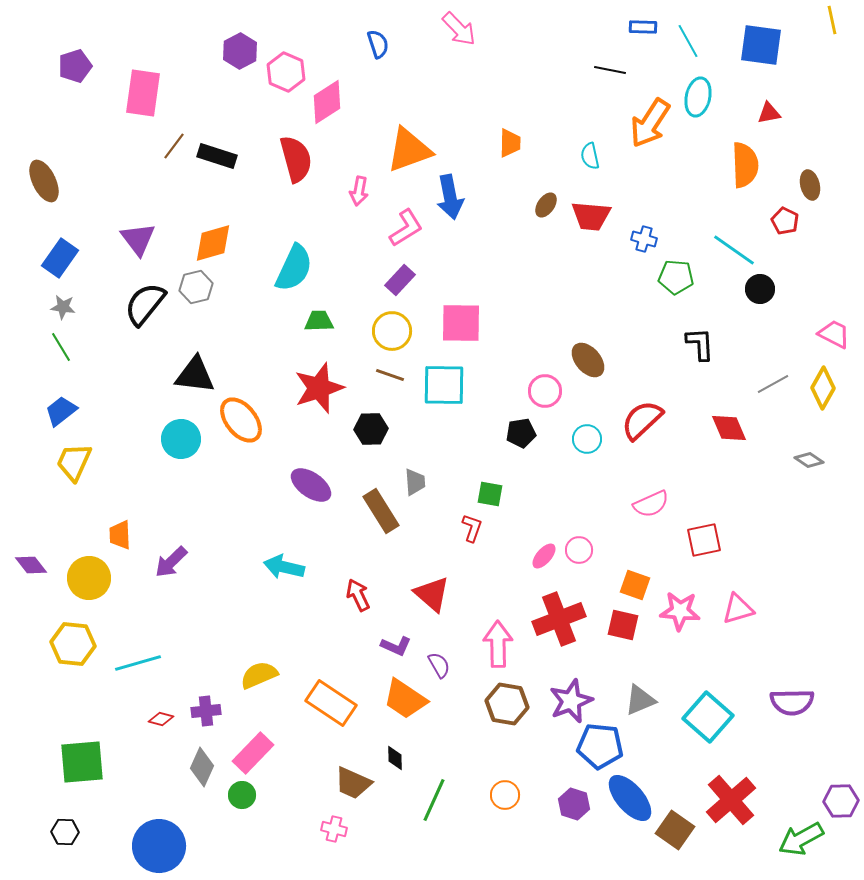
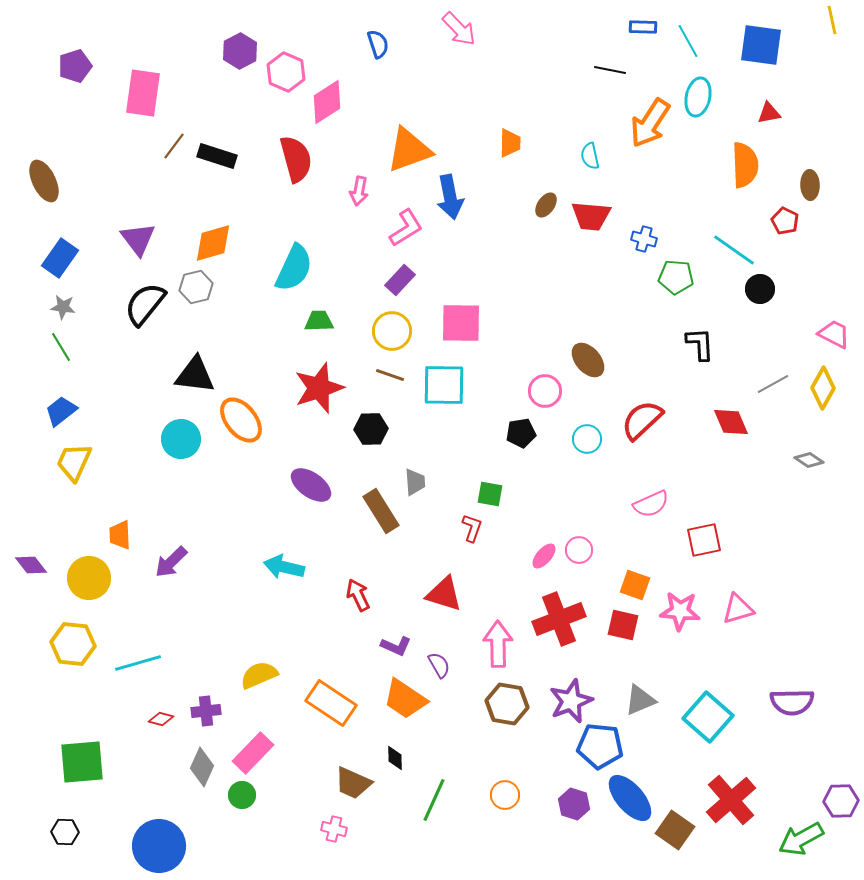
brown ellipse at (810, 185): rotated 12 degrees clockwise
red diamond at (729, 428): moved 2 px right, 6 px up
red triangle at (432, 594): moved 12 px right; rotated 24 degrees counterclockwise
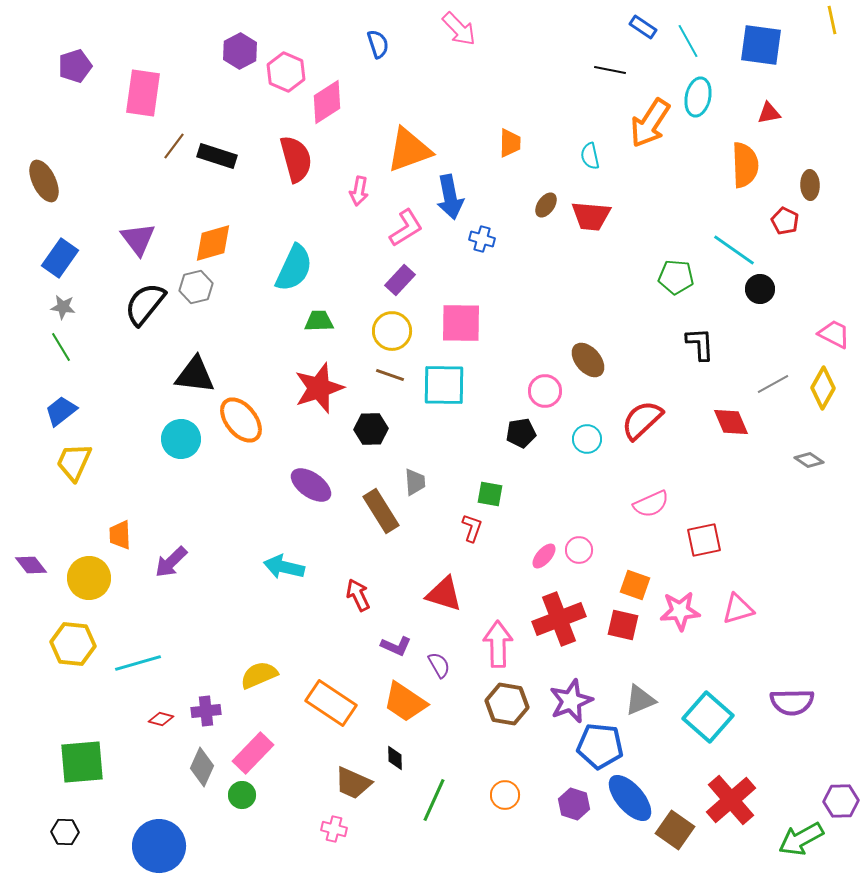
blue rectangle at (643, 27): rotated 32 degrees clockwise
blue cross at (644, 239): moved 162 px left
pink star at (680, 611): rotated 9 degrees counterclockwise
orange trapezoid at (405, 699): moved 3 px down
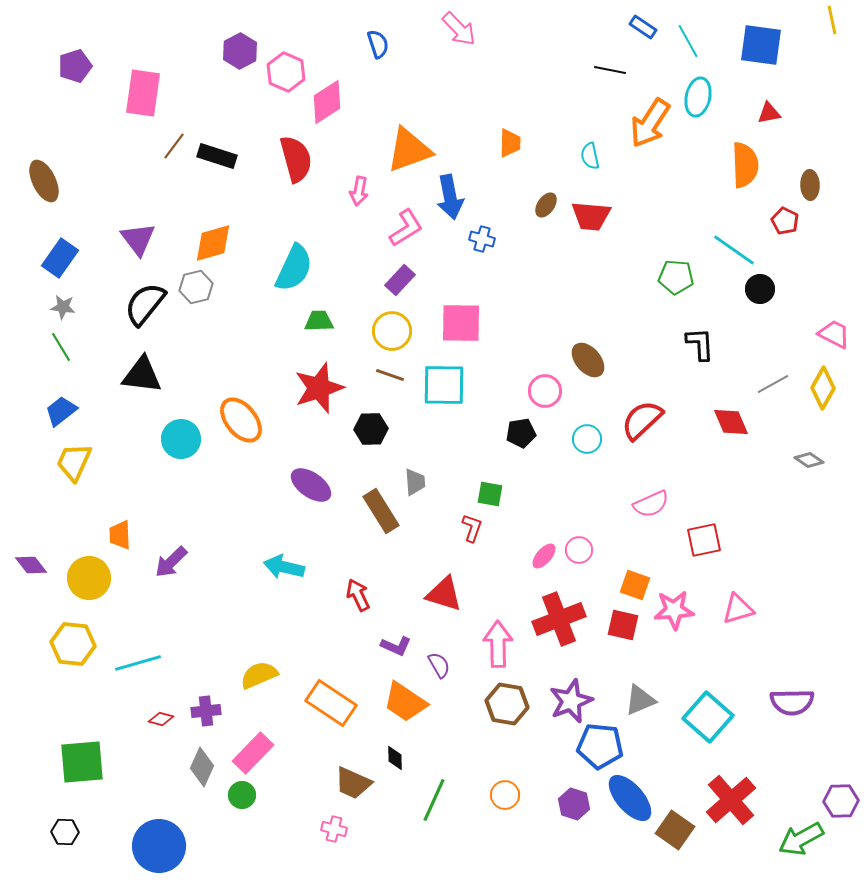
black triangle at (195, 375): moved 53 px left
pink star at (680, 611): moved 6 px left, 1 px up
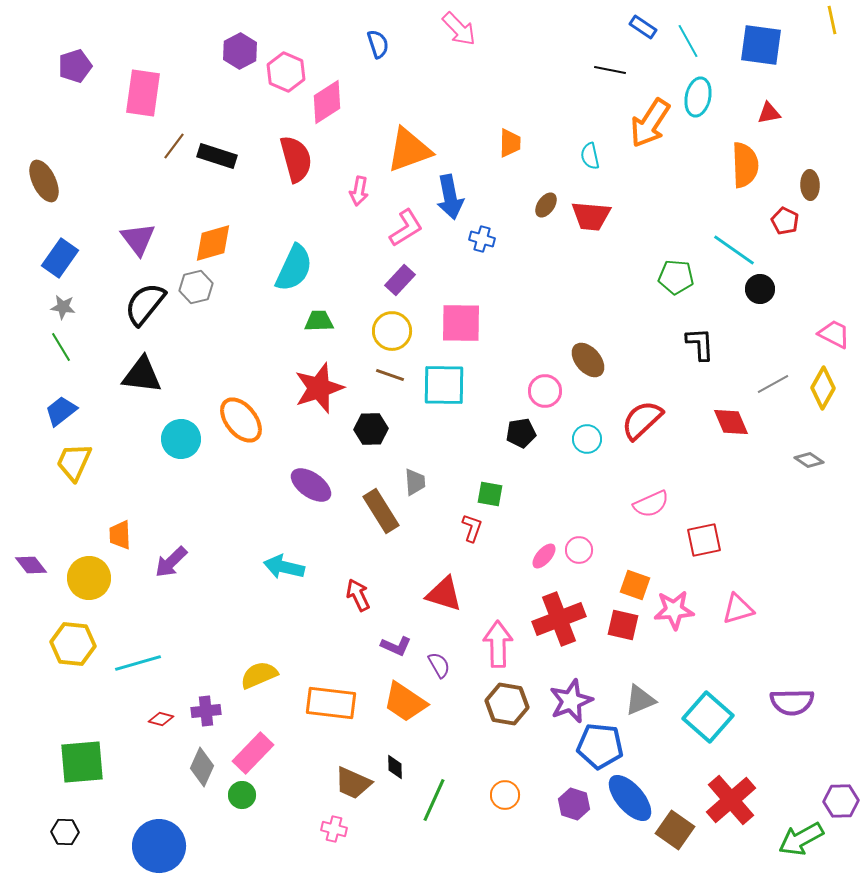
orange rectangle at (331, 703): rotated 27 degrees counterclockwise
black diamond at (395, 758): moved 9 px down
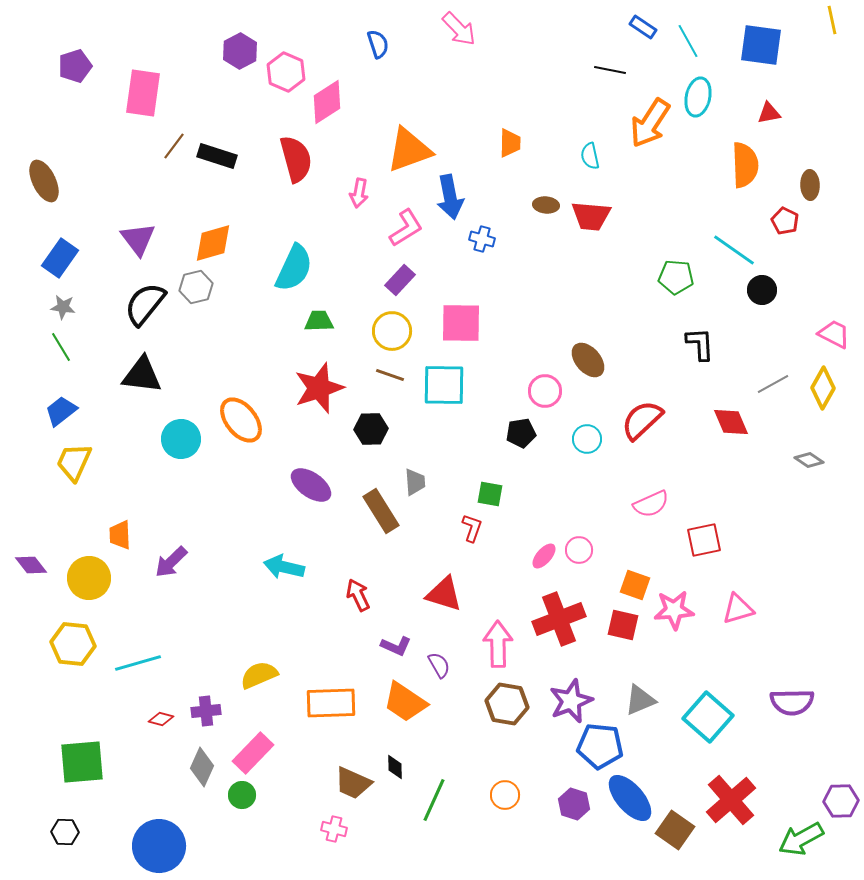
pink arrow at (359, 191): moved 2 px down
brown ellipse at (546, 205): rotated 60 degrees clockwise
black circle at (760, 289): moved 2 px right, 1 px down
orange rectangle at (331, 703): rotated 9 degrees counterclockwise
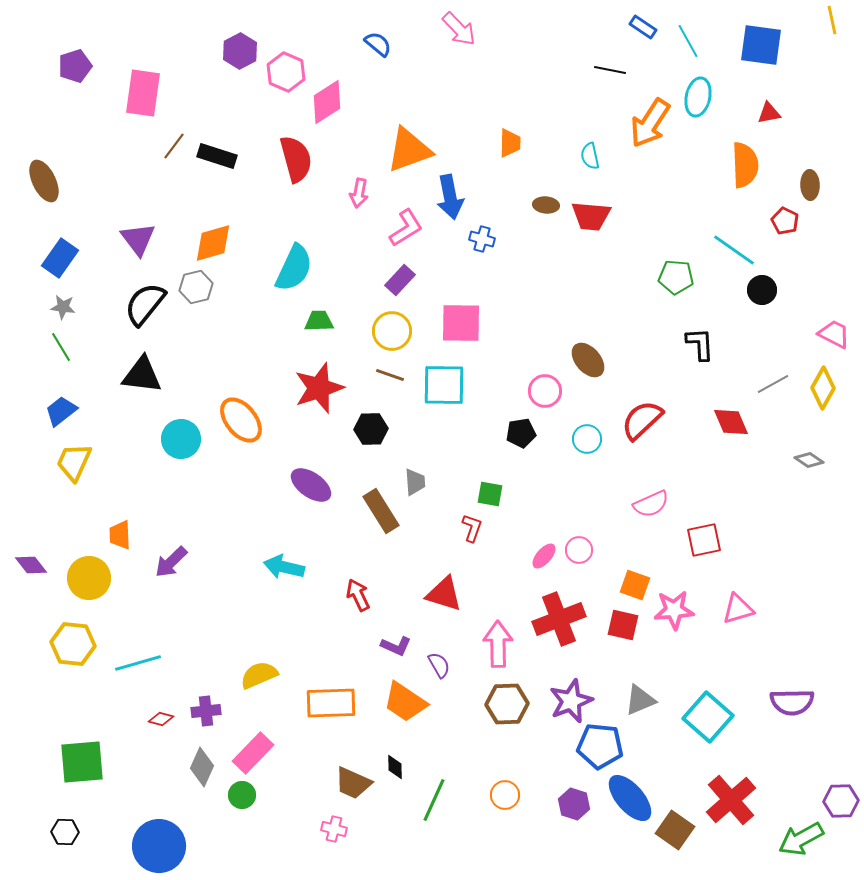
blue semicircle at (378, 44): rotated 32 degrees counterclockwise
brown hexagon at (507, 704): rotated 12 degrees counterclockwise
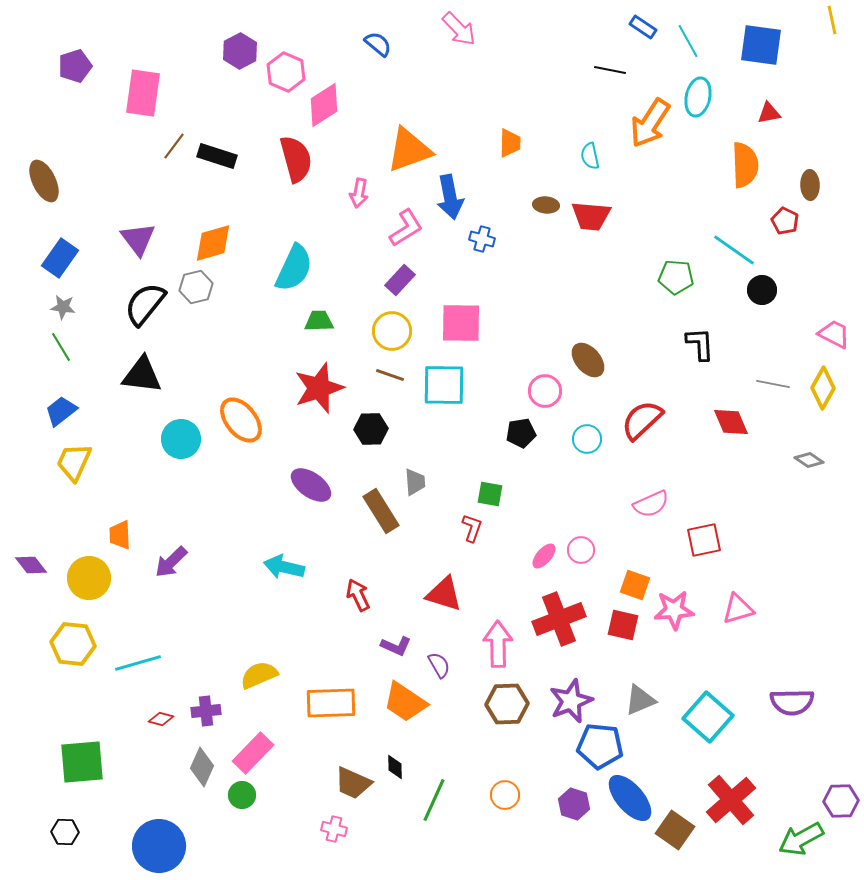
pink diamond at (327, 102): moved 3 px left, 3 px down
gray line at (773, 384): rotated 40 degrees clockwise
pink circle at (579, 550): moved 2 px right
